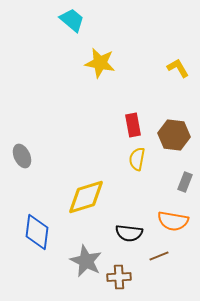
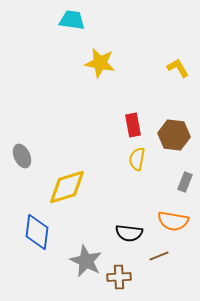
cyan trapezoid: rotated 32 degrees counterclockwise
yellow diamond: moved 19 px left, 10 px up
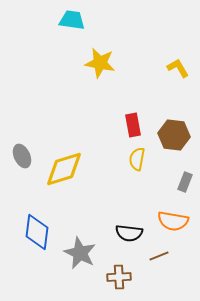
yellow diamond: moved 3 px left, 18 px up
gray star: moved 6 px left, 8 px up
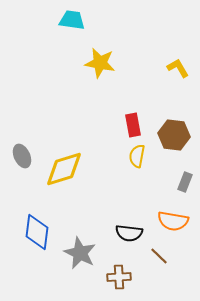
yellow semicircle: moved 3 px up
brown line: rotated 66 degrees clockwise
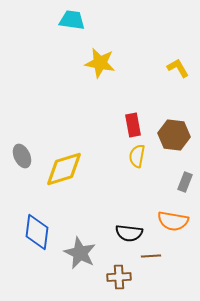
brown line: moved 8 px left; rotated 48 degrees counterclockwise
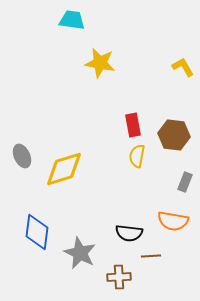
yellow L-shape: moved 5 px right, 1 px up
